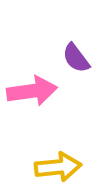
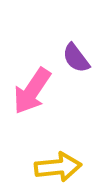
pink arrow: rotated 132 degrees clockwise
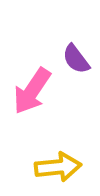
purple semicircle: moved 1 px down
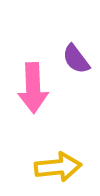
pink arrow: moved 1 px right, 3 px up; rotated 36 degrees counterclockwise
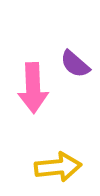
purple semicircle: moved 1 px left, 5 px down; rotated 12 degrees counterclockwise
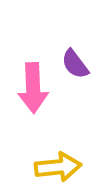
purple semicircle: rotated 12 degrees clockwise
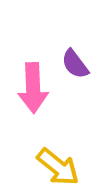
yellow arrow: rotated 45 degrees clockwise
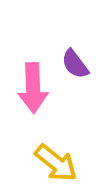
yellow arrow: moved 2 px left, 4 px up
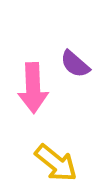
purple semicircle: rotated 12 degrees counterclockwise
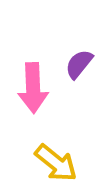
purple semicircle: moved 4 px right; rotated 88 degrees clockwise
